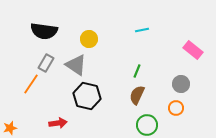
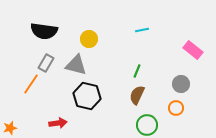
gray triangle: rotated 20 degrees counterclockwise
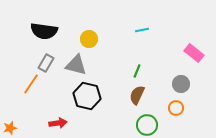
pink rectangle: moved 1 px right, 3 px down
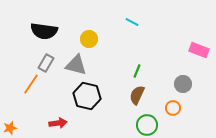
cyan line: moved 10 px left, 8 px up; rotated 40 degrees clockwise
pink rectangle: moved 5 px right, 3 px up; rotated 18 degrees counterclockwise
gray circle: moved 2 px right
orange circle: moved 3 px left
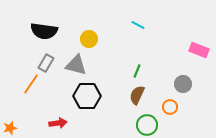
cyan line: moved 6 px right, 3 px down
black hexagon: rotated 12 degrees counterclockwise
orange circle: moved 3 px left, 1 px up
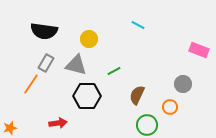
green line: moved 23 px left; rotated 40 degrees clockwise
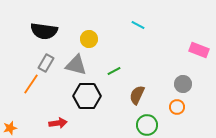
orange circle: moved 7 px right
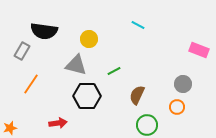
gray rectangle: moved 24 px left, 12 px up
